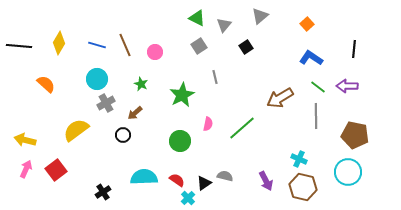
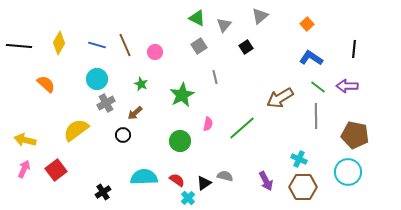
pink arrow at (26, 169): moved 2 px left
brown hexagon at (303, 187): rotated 12 degrees counterclockwise
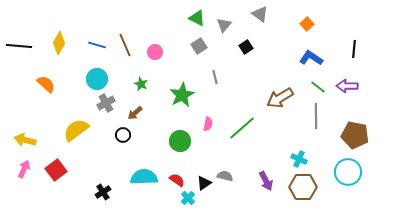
gray triangle at (260, 16): moved 2 px up; rotated 42 degrees counterclockwise
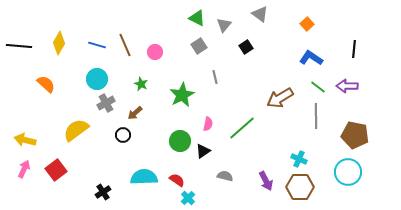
black triangle at (204, 183): moved 1 px left, 32 px up
brown hexagon at (303, 187): moved 3 px left
